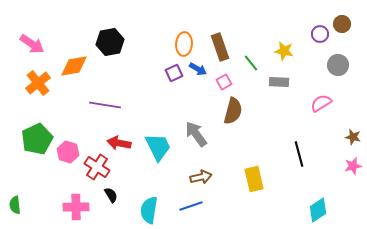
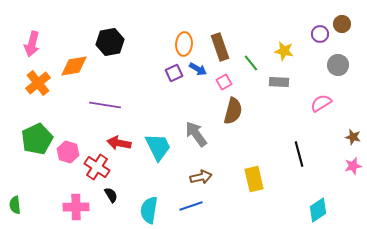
pink arrow: rotated 70 degrees clockwise
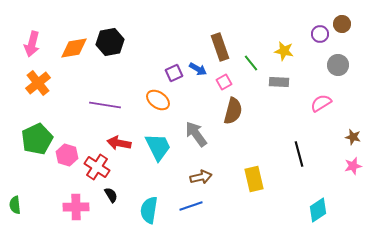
orange ellipse: moved 26 px left, 56 px down; rotated 60 degrees counterclockwise
orange diamond: moved 18 px up
pink hexagon: moved 1 px left, 3 px down
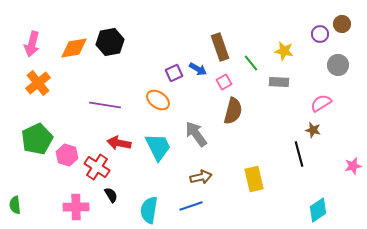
brown star: moved 40 px left, 7 px up
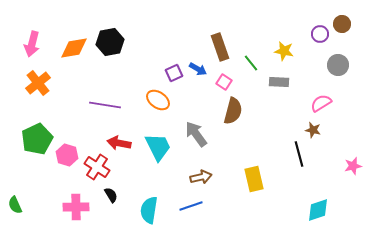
pink square: rotated 28 degrees counterclockwise
green semicircle: rotated 18 degrees counterclockwise
cyan diamond: rotated 15 degrees clockwise
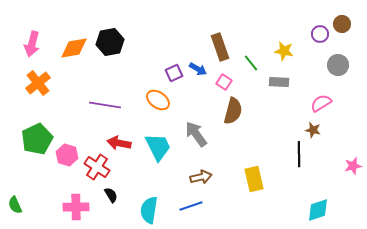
black line: rotated 15 degrees clockwise
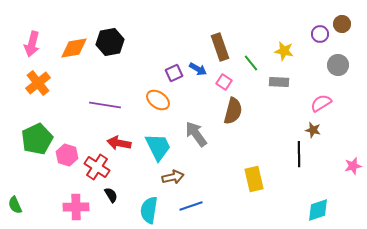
brown arrow: moved 28 px left
